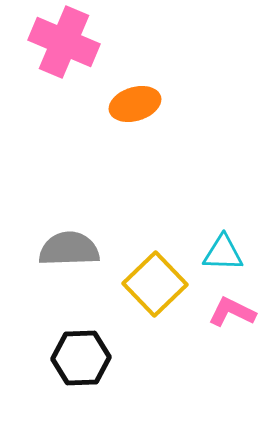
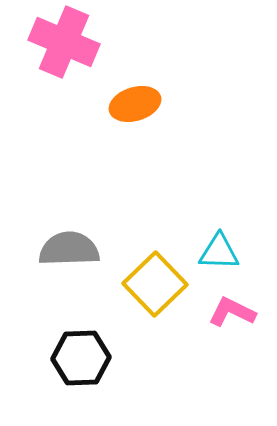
cyan triangle: moved 4 px left, 1 px up
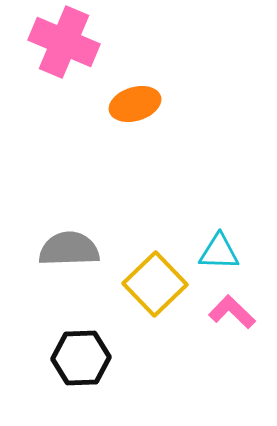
pink L-shape: rotated 18 degrees clockwise
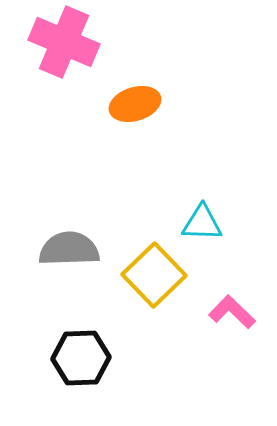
cyan triangle: moved 17 px left, 29 px up
yellow square: moved 1 px left, 9 px up
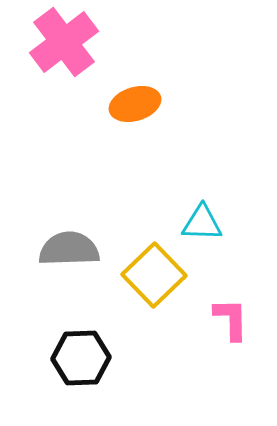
pink cross: rotated 30 degrees clockwise
pink L-shape: moved 1 px left, 7 px down; rotated 45 degrees clockwise
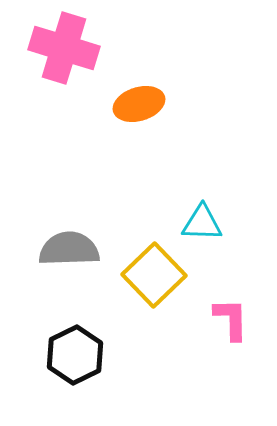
pink cross: moved 6 px down; rotated 36 degrees counterclockwise
orange ellipse: moved 4 px right
black hexagon: moved 6 px left, 3 px up; rotated 24 degrees counterclockwise
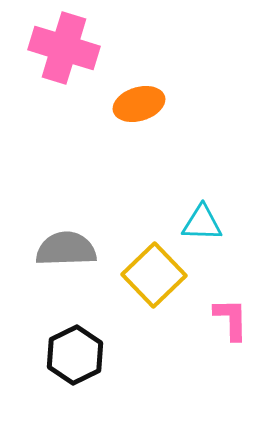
gray semicircle: moved 3 px left
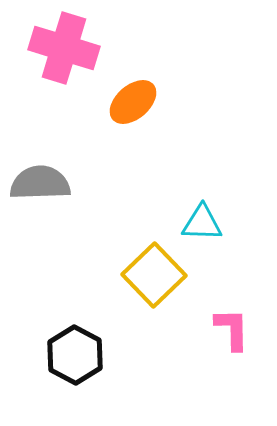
orange ellipse: moved 6 px left, 2 px up; rotated 24 degrees counterclockwise
gray semicircle: moved 26 px left, 66 px up
pink L-shape: moved 1 px right, 10 px down
black hexagon: rotated 6 degrees counterclockwise
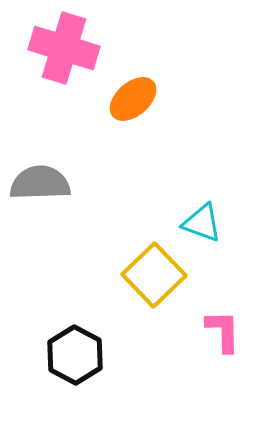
orange ellipse: moved 3 px up
cyan triangle: rotated 18 degrees clockwise
pink L-shape: moved 9 px left, 2 px down
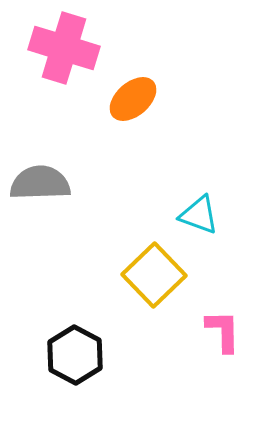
cyan triangle: moved 3 px left, 8 px up
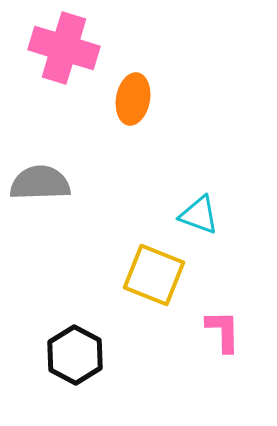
orange ellipse: rotated 39 degrees counterclockwise
yellow square: rotated 24 degrees counterclockwise
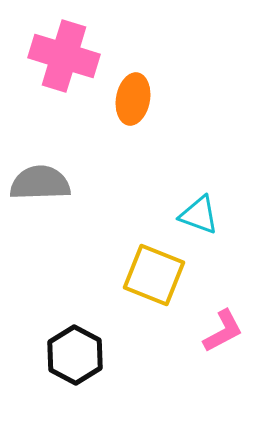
pink cross: moved 8 px down
pink L-shape: rotated 63 degrees clockwise
